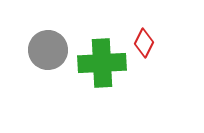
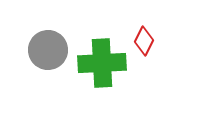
red diamond: moved 2 px up
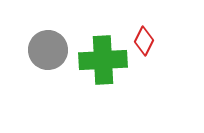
green cross: moved 1 px right, 3 px up
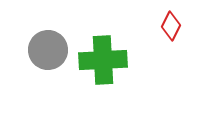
red diamond: moved 27 px right, 15 px up
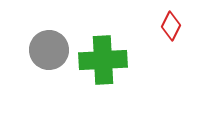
gray circle: moved 1 px right
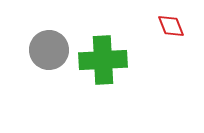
red diamond: rotated 48 degrees counterclockwise
